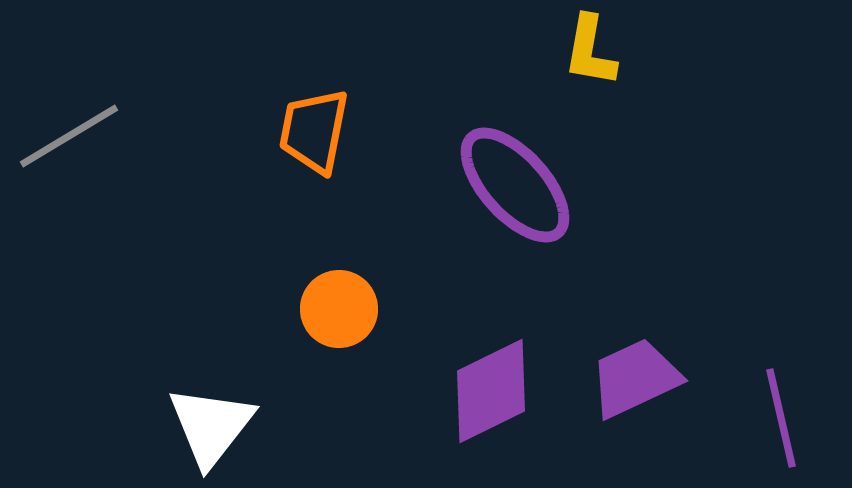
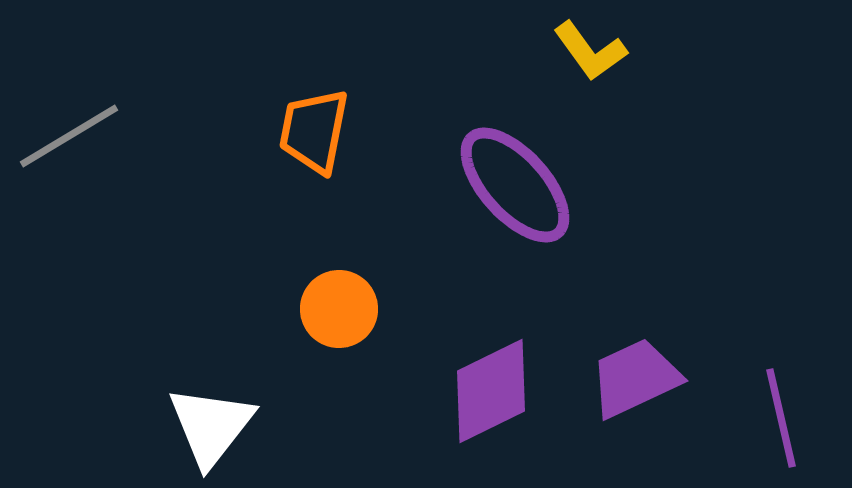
yellow L-shape: rotated 46 degrees counterclockwise
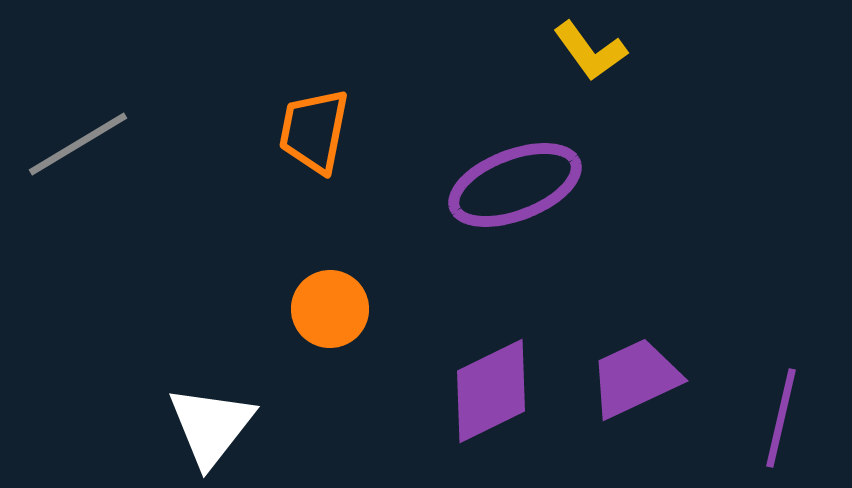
gray line: moved 9 px right, 8 px down
purple ellipse: rotated 69 degrees counterclockwise
orange circle: moved 9 px left
purple line: rotated 26 degrees clockwise
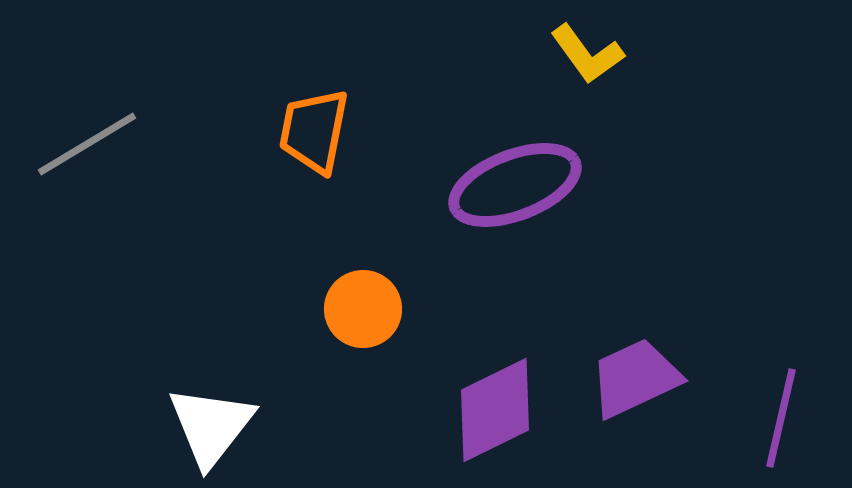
yellow L-shape: moved 3 px left, 3 px down
gray line: moved 9 px right
orange circle: moved 33 px right
purple diamond: moved 4 px right, 19 px down
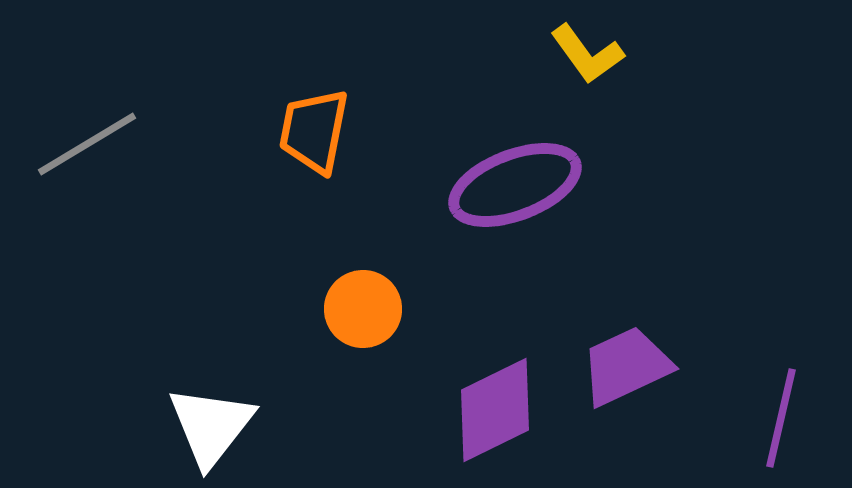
purple trapezoid: moved 9 px left, 12 px up
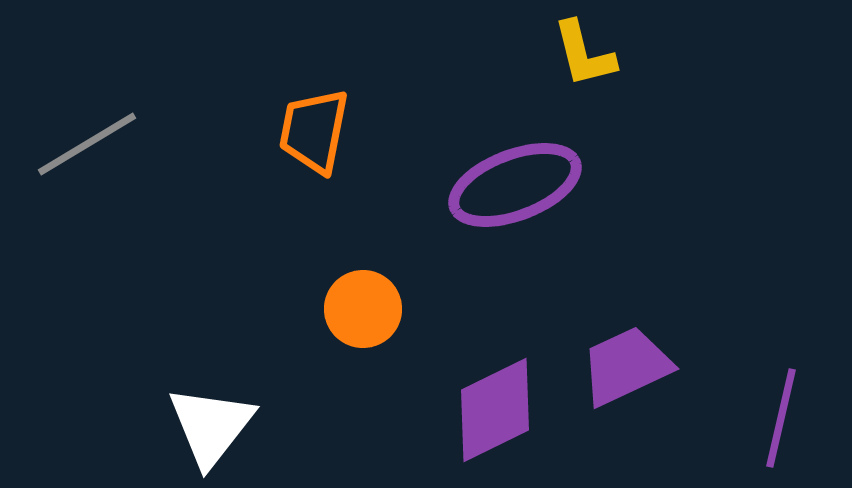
yellow L-shape: moved 3 px left; rotated 22 degrees clockwise
